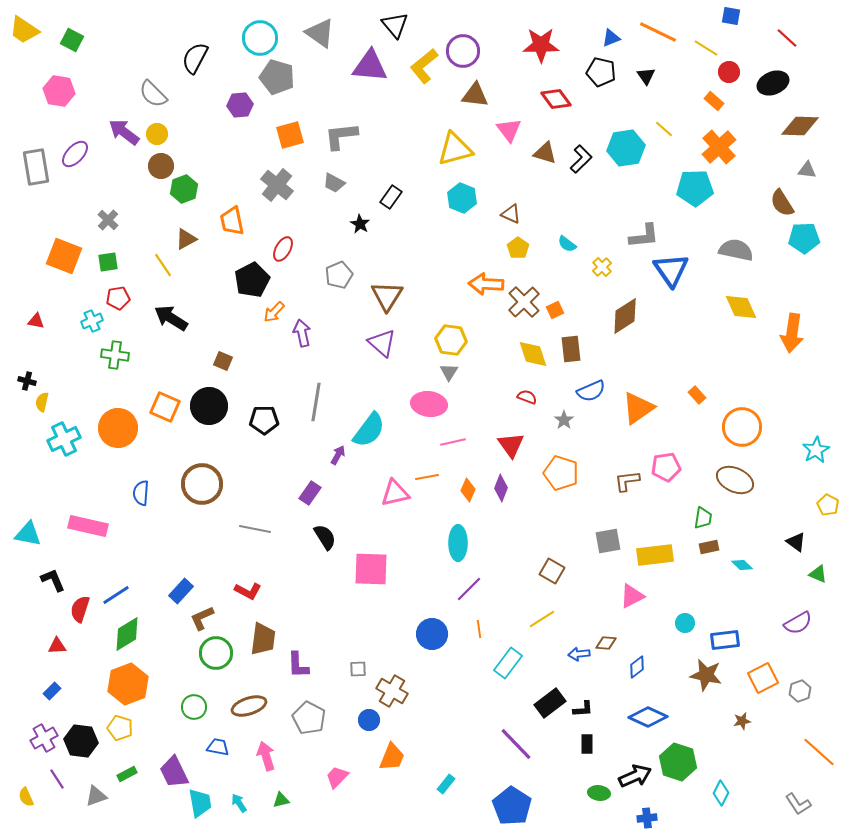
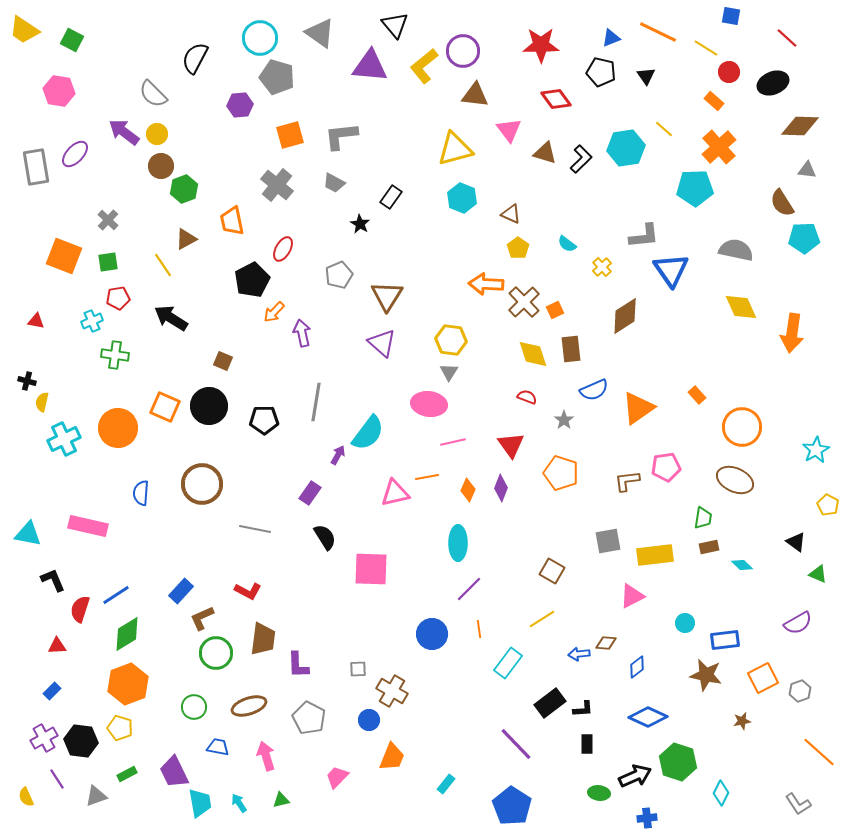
blue semicircle at (591, 391): moved 3 px right, 1 px up
cyan semicircle at (369, 430): moved 1 px left, 3 px down
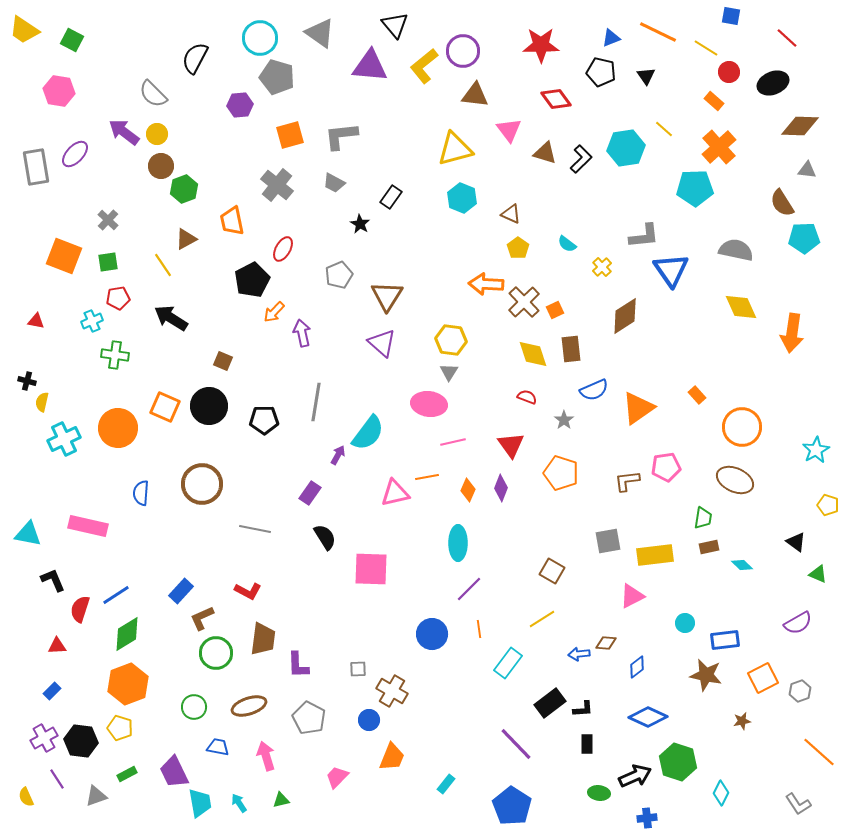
yellow pentagon at (828, 505): rotated 10 degrees counterclockwise
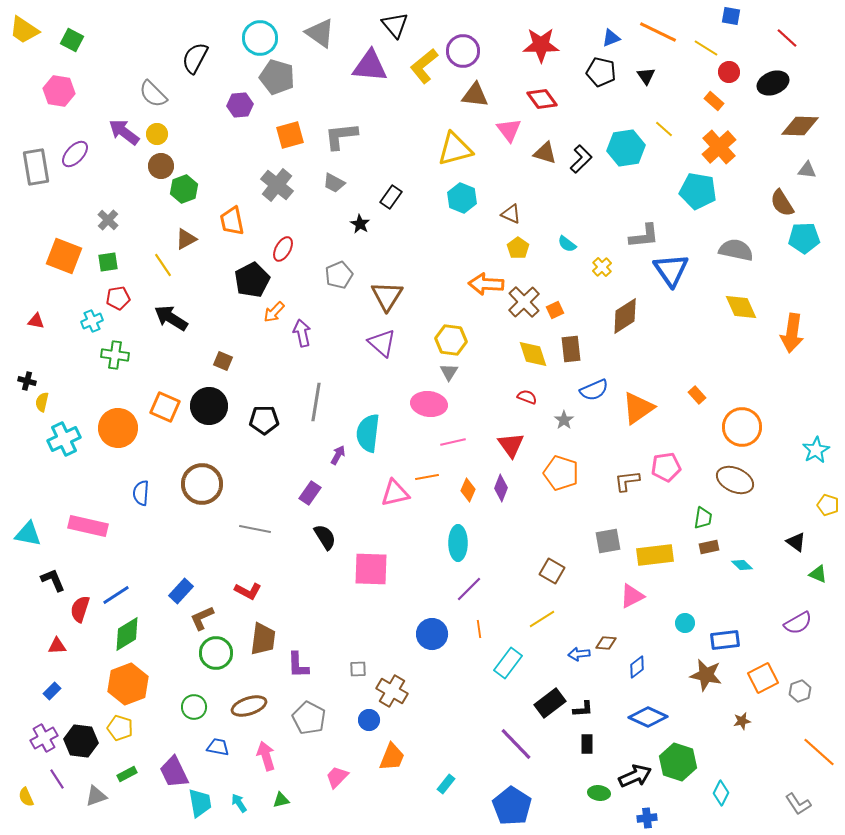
red diamond at (556, 99): moved 14 px left
cyan pentagon at (695, 188): moved 3 px right, 3 px down; rotated 12 degrees clockwise
cyan semicircle at (368, 433): rotated 150 degrees clockwise
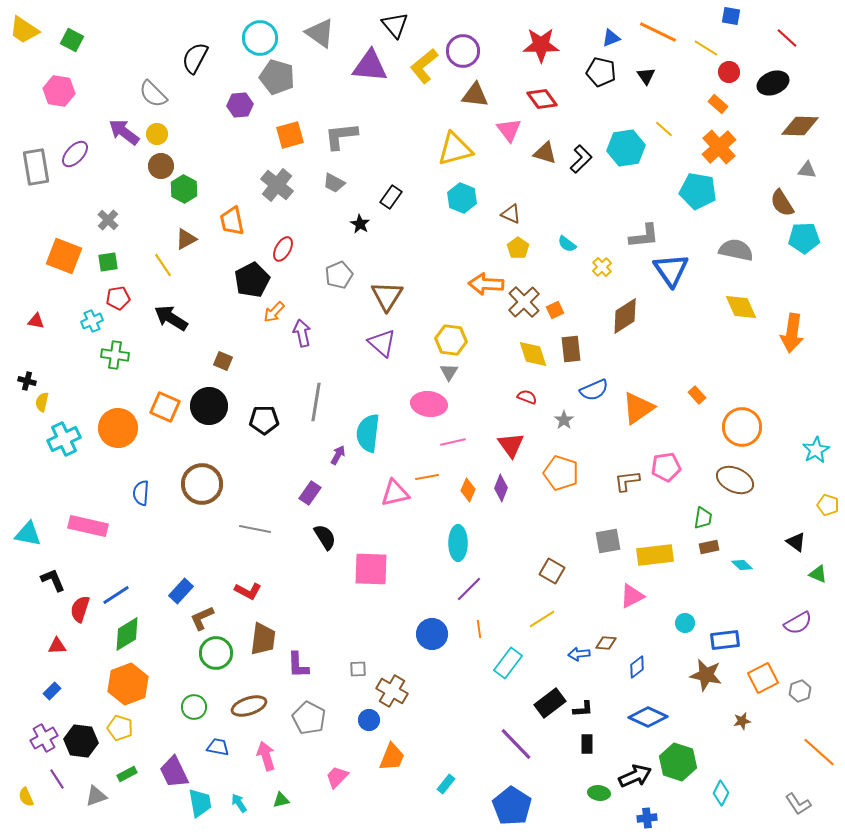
orange rectangle at (714, 101): moved 4 px right, 3 px down
green hexagon at (184, 189): rotated 12 degrees counterclockwise
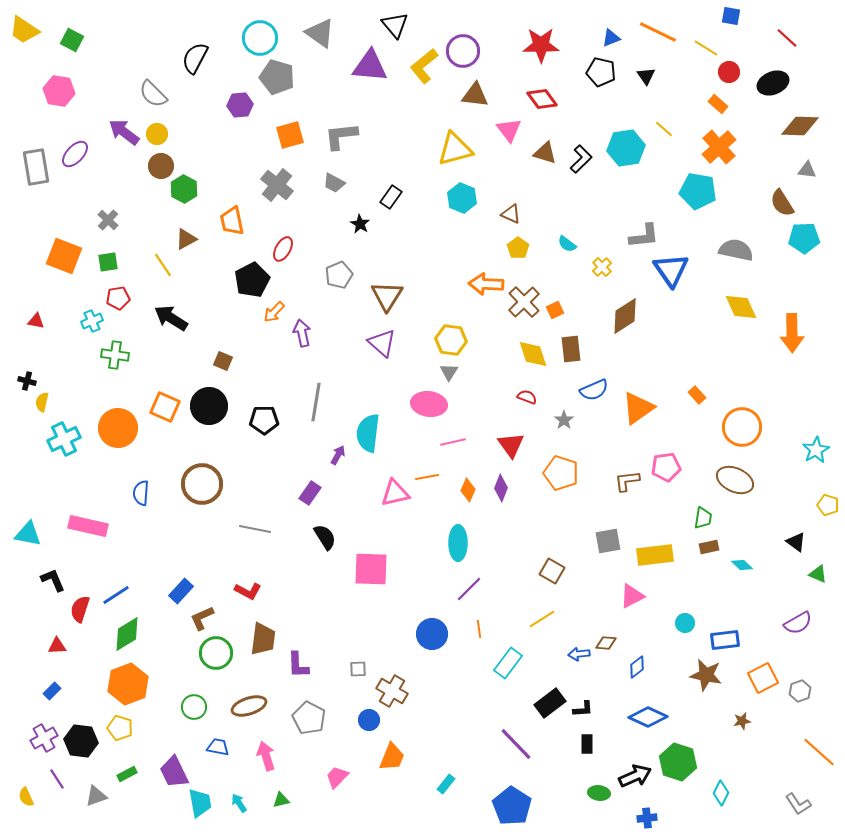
orange arrow at (792, 333): rotated 9 degrees counterclockwise
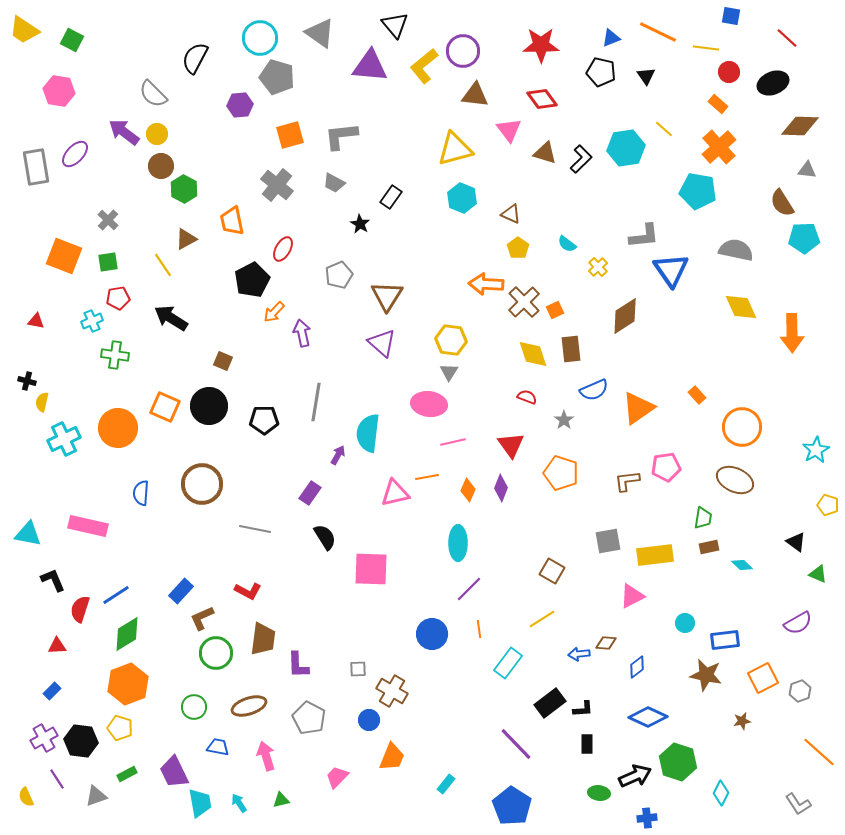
yellow line at (706, 48): rotated 25 degrees counterclockwise
yellow cross at (602, 267): moved 4 px left
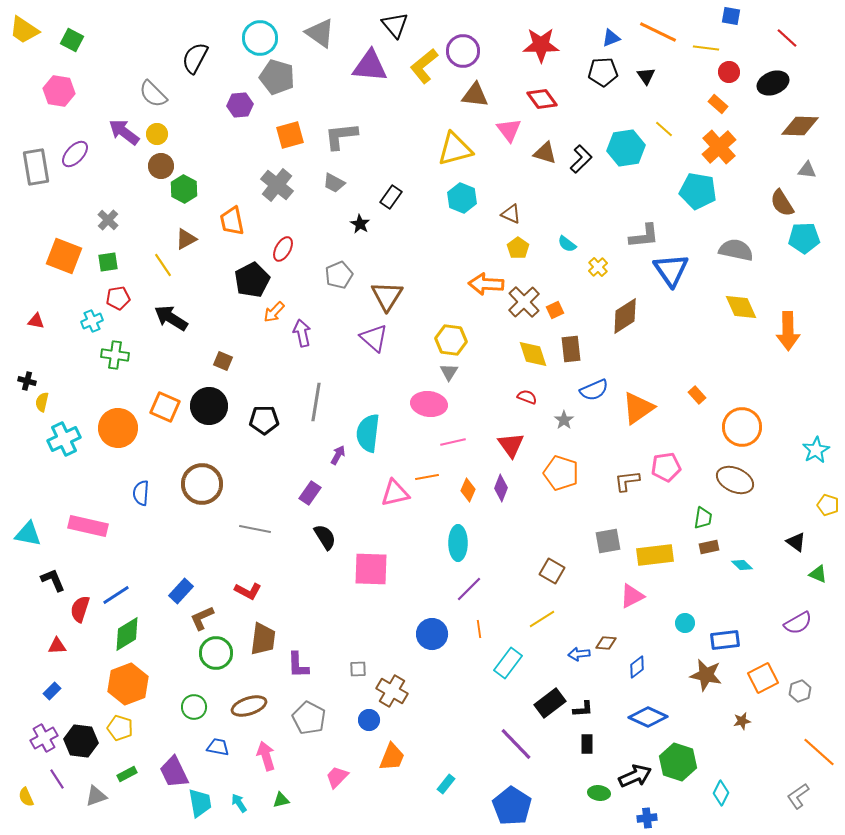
black pentagon at (601, 72): moved 2 px right; rotated 16 degrees counterclockwise
orange arrow at (792, 333): moved 4 px left, 2 px up
purple triangle at (382, 343): moved 8 px left, 5 px up
gray L-shape at (798, 804): moved 8 px up; rotated 88 degrees clockwise
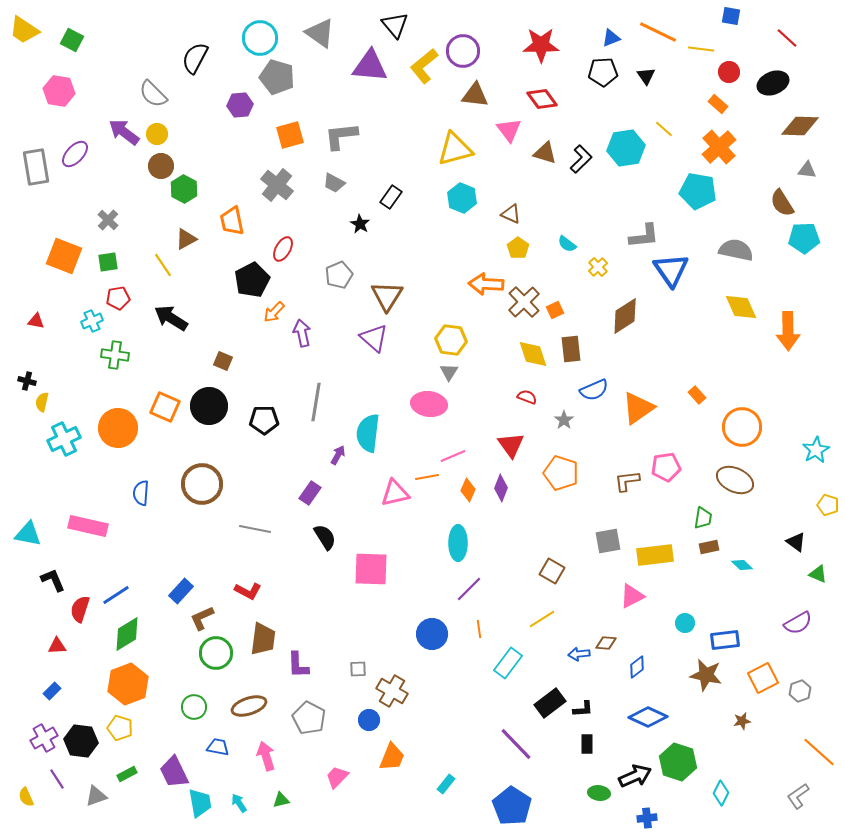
yellow line at (706, 48): moved 5 px left, 1 px down
pink line at (453, 442): moved 14 px down; rotated 10 degrees counterclockwise
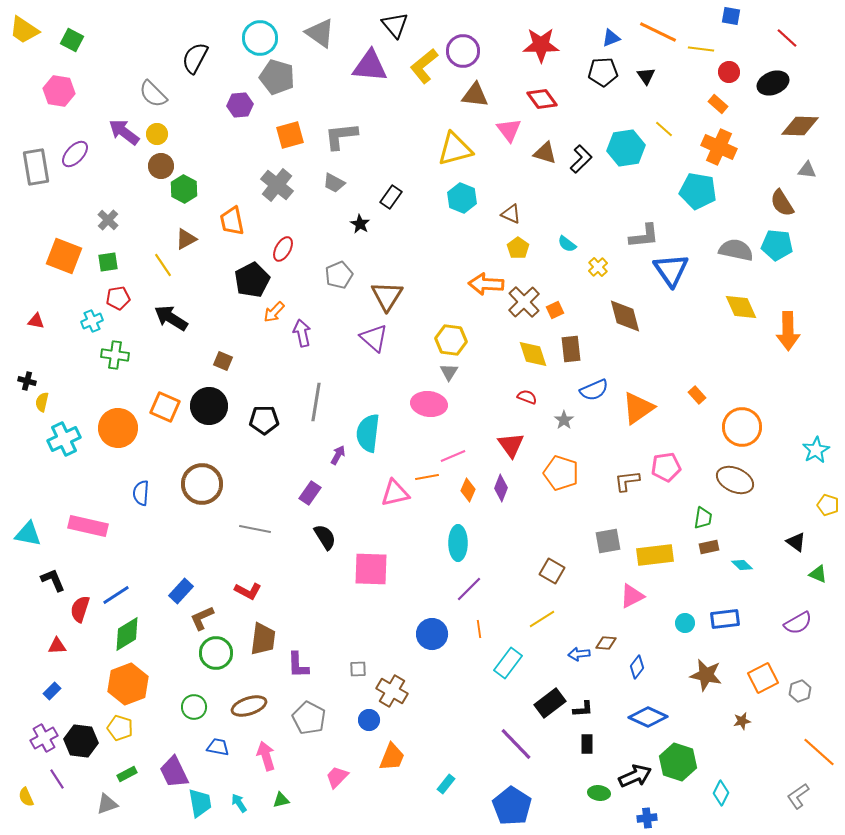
orange cross at (719, 147): rotated 24 degrees counterclockwise
cyan pentagon at (804, 238): moved 27 px left, 7 px down; rotated 8 degrees clockwise
brown diamond at (625, 316): rotated 72 degrees counterclockwise
blue rectangle at (725, 640): moved 21 px up
blue diamond at (637, 667): rotated 15 degrees counterclockwise
gray triangle at (96, 796): moved 11 px right, 8 px down
